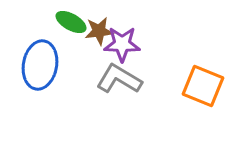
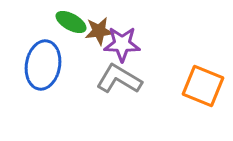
blue ellipse: moved 3 px right
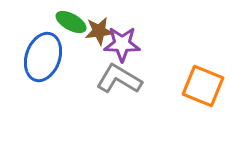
blue ellipse: moved 8 px up; rotated 9 degrees clockwise
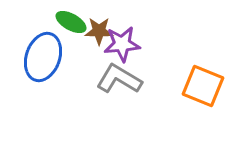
brown star: rotated 8 degrees clockwise
purple star: rotated 6 degrees counterclockwise
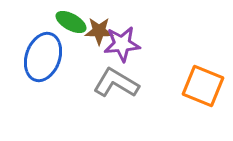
gray L-shape: moved 3 px left, 4 px down
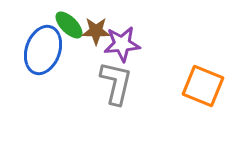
green ellipse: moved 2 px left, 3 px down; rotated 16 degrees clockwise
brown star: moved 3 px left
blue ellipse: moved 7 px up
gray L-shape: rotated 72 degrees clockwise
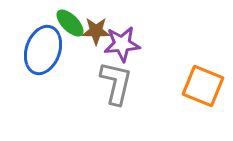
green ellipse: moved 1 px right, 2 px up
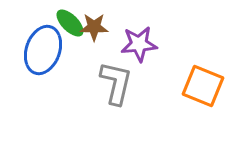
brown star: moved 2 px left, 4 px up
purple star: moved 17 px right
